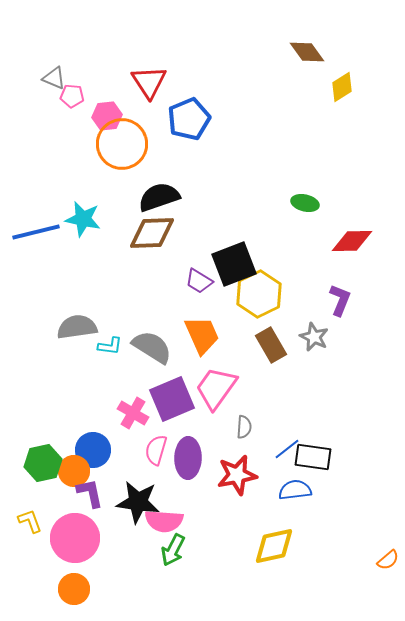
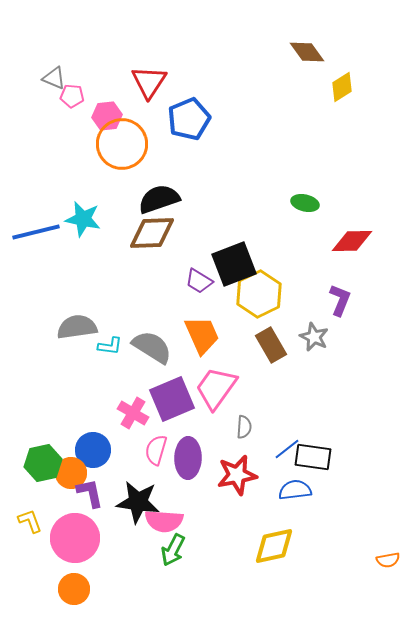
red triangle at (149, 82): rotated 6 degrees clockwise
black semicircle at (159, 197): moved 2 px down
orange circle at (74, 471): moved 3 px left, 2 px down
orange semicircle at (388, 560): rotated 30 degrees clockwise
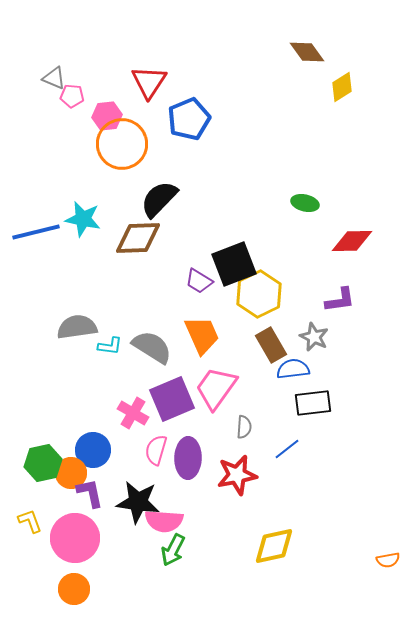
black semicircle at (159, 199): rotated 27 degrees counterclockwise
brown diamond at (152, 233): moved 14 px left, 5 px down
purple L-shape at (340, 300): rotated 60 degrees clockwise
black rectangle at (313, 457): moved 54 px up; rotated 15 degrees counterclockwise
blue semicircle at (295, 490): moved 2 px left, 121 px up
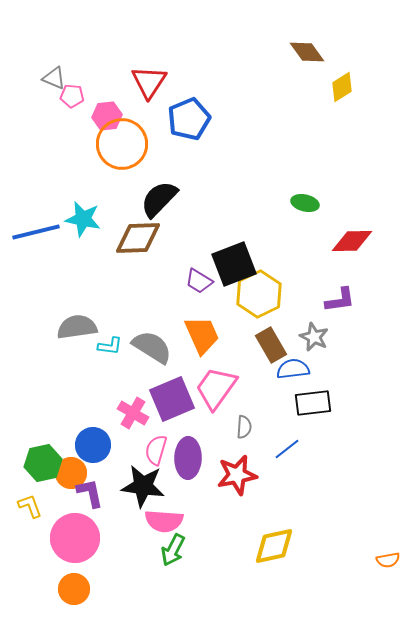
blue circle at (93, 450): moved 5 px up
black star at (138, 502): moved 5 px right, 16 px up
yellow L-shape at (30, 521): moved 15 px up
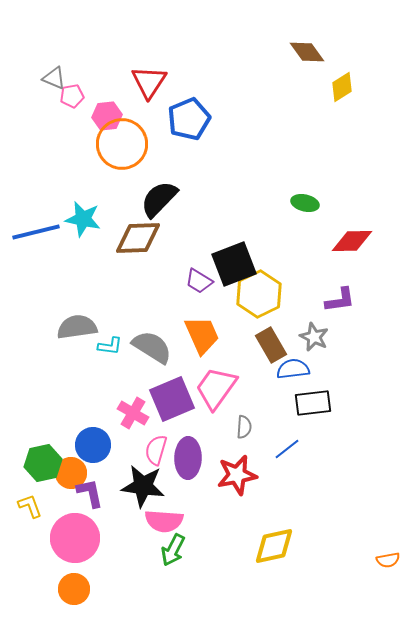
pink pentagon at (72, 96): rotated 15 degrees counterclockwise
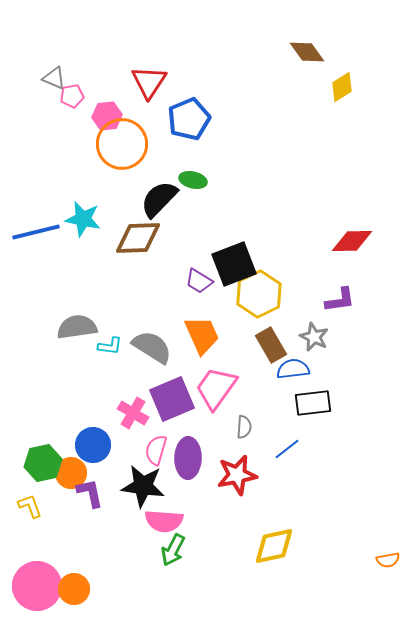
green ellipse at (305, 203): moved 112 px left, 23 px up
pink circle at (75, 538): moved 38 px left, 48 px down
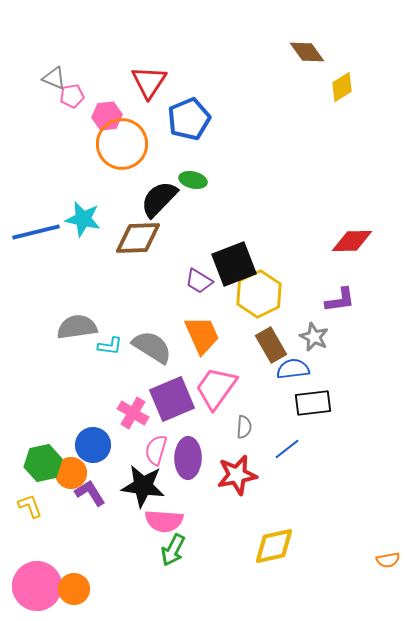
purple L-shape at (90, 493): rotated 20 degrees counterclockwise
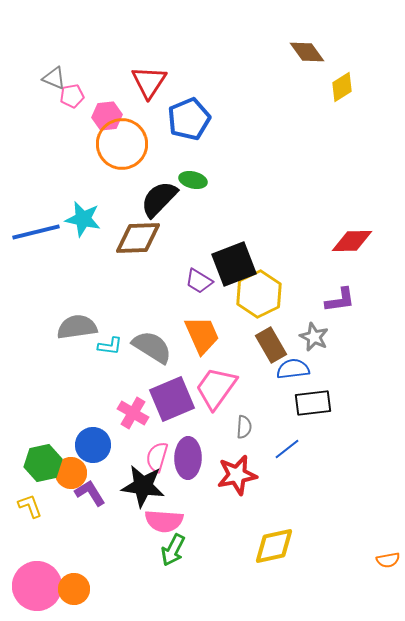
pink semicircle at (156, 450): moved 1 px right, 7 px down
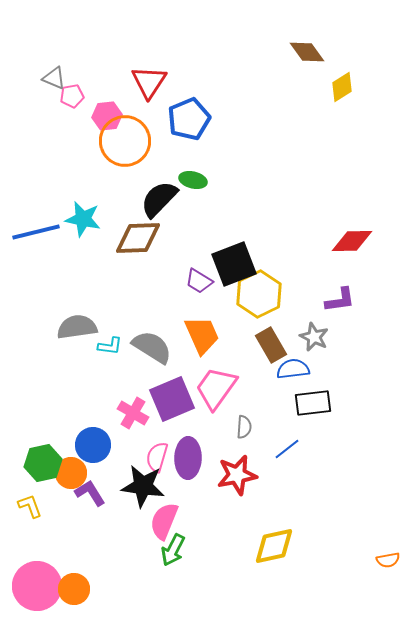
orange circle at (122, 144): moved 3 px right, 3 px up
pink semicircle at (164, 521): rotated 108 degrees clockwise
